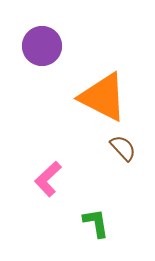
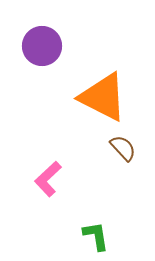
green L-shape: moved 13 px down
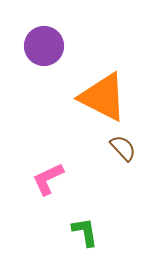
purple circle: moved 2 px right
pink L-shape: rotated 18 degrees clockwise
green L-shape: moved 11 px left, 4 px up
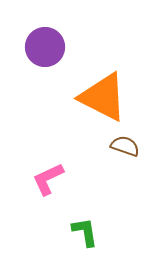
purple circle: moved 1 px right, 1 px down
brown semicircle: moved 2 px right, 2 px up; rotated 28 degrees counterclockwise
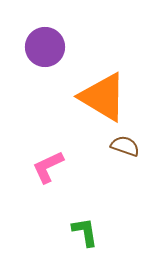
orange triangle: rotated 4 degrees clockwise
pink L-shape: moved 12 px up
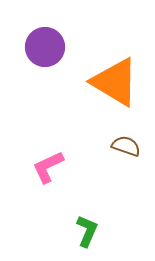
orange triangle: moved 12 px right, 15 px up
brown semicircle: moved 1 px right
green L-shape: moved 2 px right, 1 px up; rotated 32 degrees clockwise
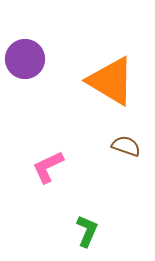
purple circle: moved 20 px left, 12 px down
orange triangle: moved 4 px left, 1 px up
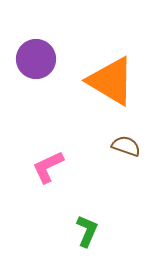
purple circle: moved 11 px right
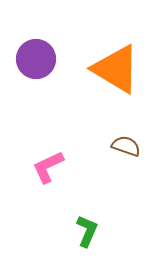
orange triangle: moved 5 px right, 12 px up
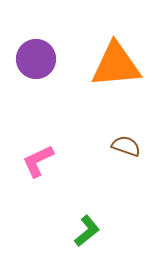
orange triangle: moved 4 px up; rotated 36 degrees counterclockwise
pink L-shape: moved 10 px left, 6 px up
green L-shape: rotated 28 degrees clockwise
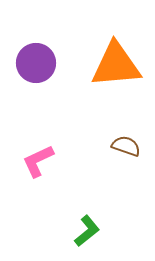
purple circle: moved 4 px down
